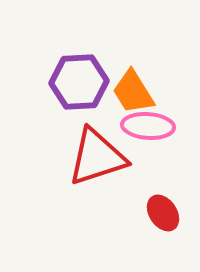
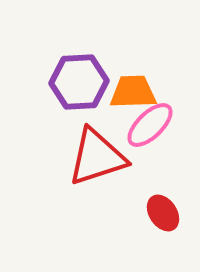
orange trapezoid: rotated 120 degrees clockwise
pink ellipse: moved 2 px right, 1 px up; rotated 48 degrees counterclockwise
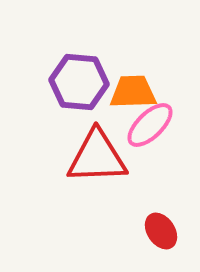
purple hexagon: rotated 8 degrees clockwise
red triangle: rotated 16 degrees clockwise
red ellipse: moved 2 px left, 18 px down
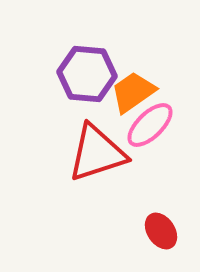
purple hexagon: moved 8 px right, 8 px up
orange trapezoid: rotated 33 degrees counterclockwise
red triangle: moved 4 px up; rotated 16 degrees counterclockwise
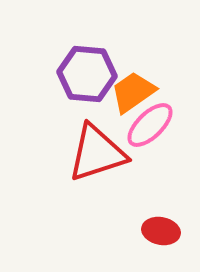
red ellipse: rotated 45 degrees counterclockwise
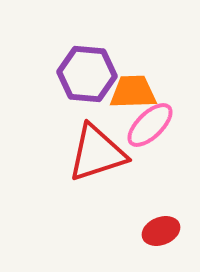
orange trapezoid: rotated 33 degrees clockwise
red ellipse: rotated 33 degrees counterclockwise
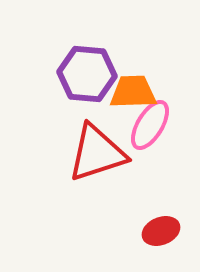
pink ellipse: rotated 15 degrees counterclockwise
